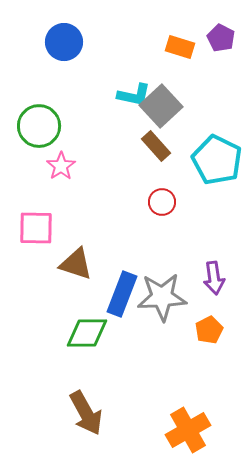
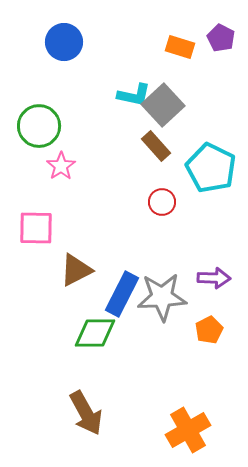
gray square: moved 2 px right, 1 px up
cyan pentagon: moved 6 px left, 8 px down
brown triangle: moved 6 px down; rotated 45 degrees counterclockwise
purple arrow: rotated 80 degrees counterclockwise
blue rectangle: rotated 6 degrees clockwise
green diamond: moved 8 px right
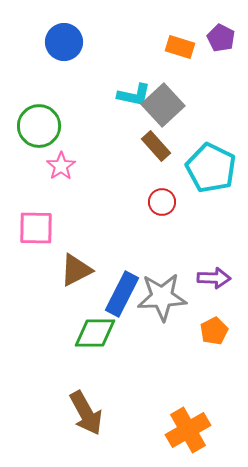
orange pentagon: moved 5 px right, 1 px down
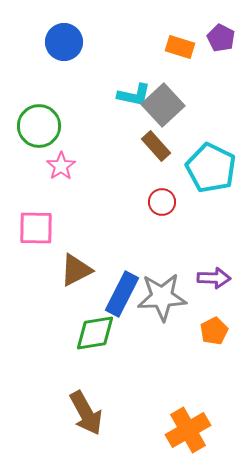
green diamond: rotated 9 degrees counterclockwise
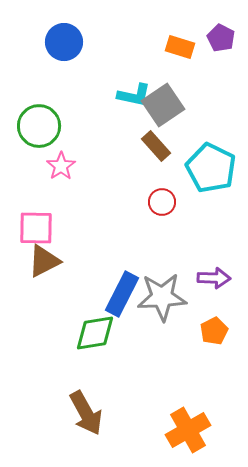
gray square: rotated 9 degrees clockwise
brown triangle: moved 32 px left, 9 px up
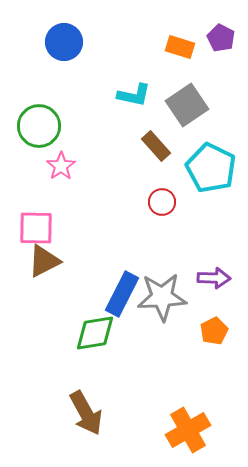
gray square: moved 24 px right
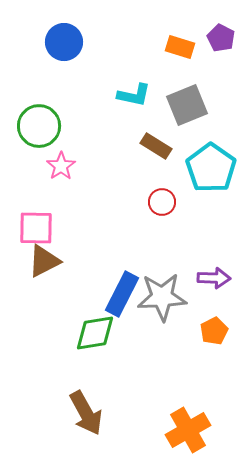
gray square: rotated 12 degrees clockwise
brown rectangle: rotated 16 degrees counterclockwise
cyan pentagon: rotated 9 degrees clockwise
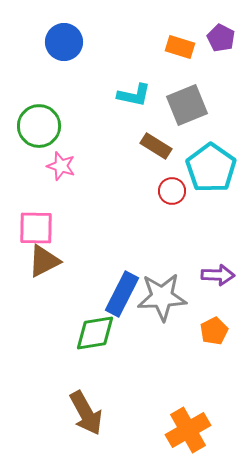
pink star: rotated 20 degrees counterclockwise
red circle: moved 10 px right, 11 px up
purple arrow: moved 4 px right, 3 px up
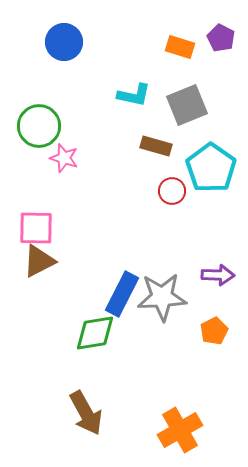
brown rectangle: rotated 16 degrees counterclockwise
pink star: moved 3 px right, 8 px up
brown triangle: moved 5 px left
orange cross: moved 8 px left
